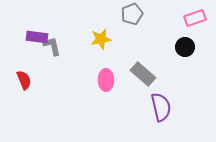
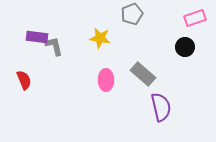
yellow star: moved 1 px left, 1 px up; rotated 20 degrees clockwise
gray L-shape: moved 2 px right
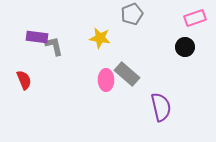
gray rectangle: moved 16 px left
